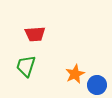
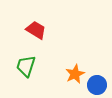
red trapezoid: moved 1 px right, 4 px up; rotated 145 degrees counterclockwise
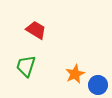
blue circle: moved 1 px right
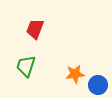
red trapezoid: moved 1 px left, 1 px up; rotated 100 degrees counterclockwise
orange star: rotated 18 degrees clockwise
